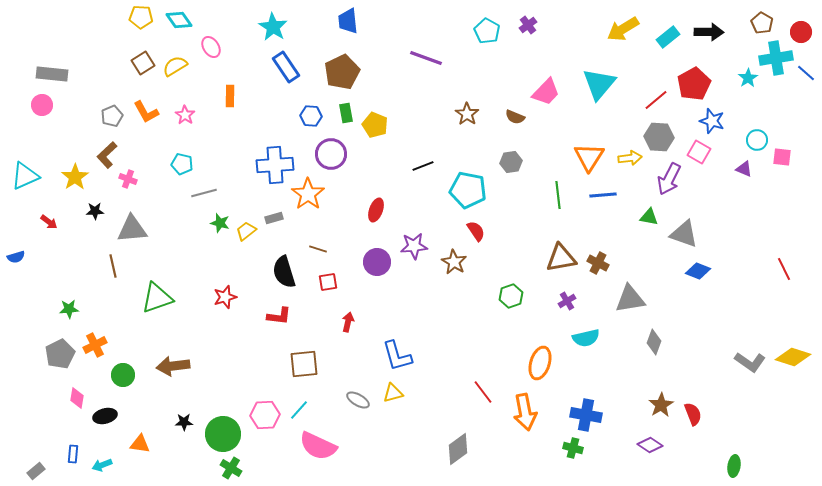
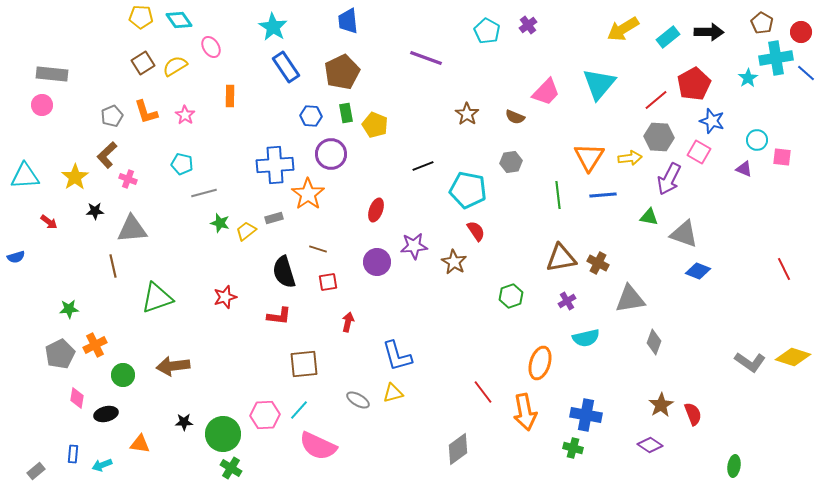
orange L-shape at (146, 112): rotated 12 degrees clockwise
cyan triangle at (25, 176): rotated 20 degrees clockwise
black ellipse at (105, 416): moved 1 px right, 2 px up
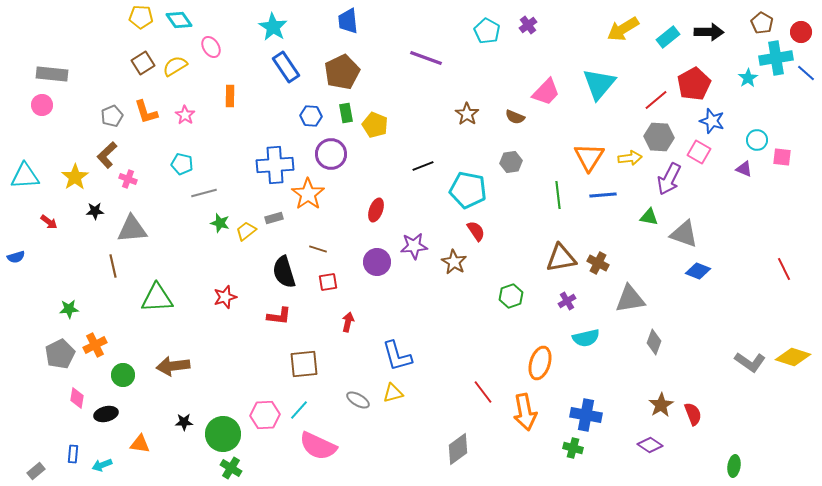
green triangle at (157, 298): rotated 16 degrees clockwise
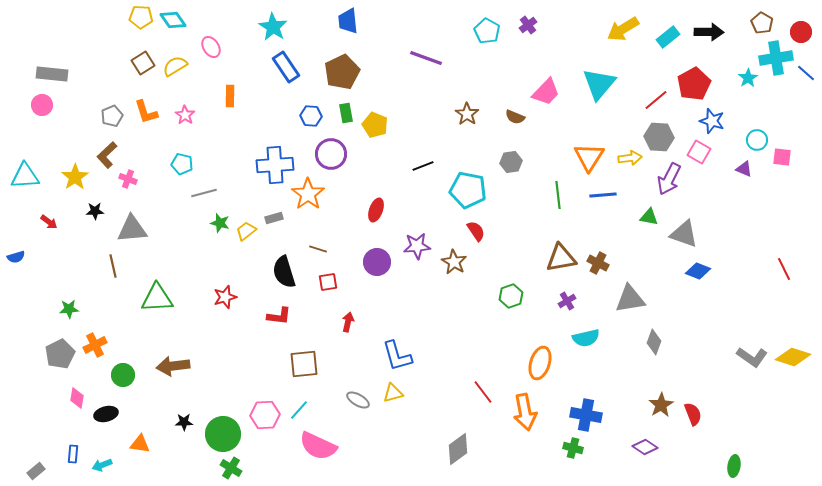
cyan diamond at (179, 20): moved 6 px left
purple star at (414, 246): moved 3 px right
gray L-shape at (750, 362): moved 2 px right, 5 px up
purple diamond at (650, 445): moved 5 px left, 2 px down
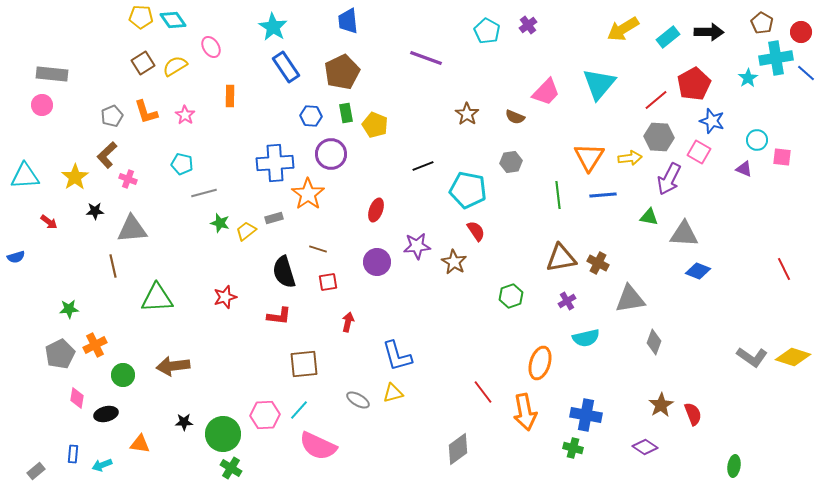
blue cross at (275, 165): moved 2 px up
gray triangle at (684, 234): rotated 16 degrees counterclockwise
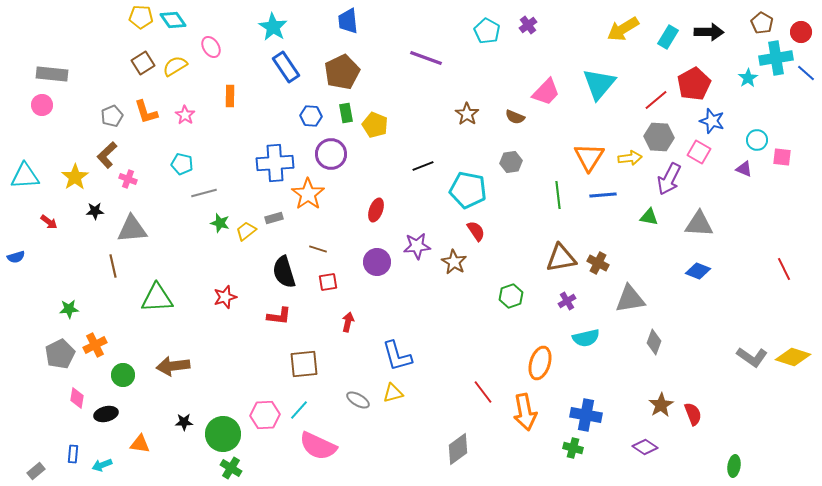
cyan rectangle at (668, 37): rotated 20 degrees counterclockwise
gray triangle at (684, 234): moved 15 px right, 10 px up
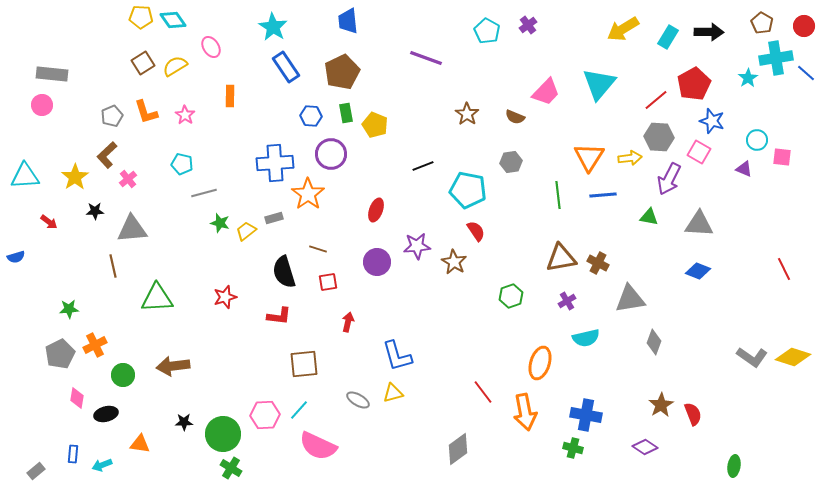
red circle at (801, 32): moved 3 px right, 6 px up
pink cross at (128, 179): rotated 30 degrees clockwise
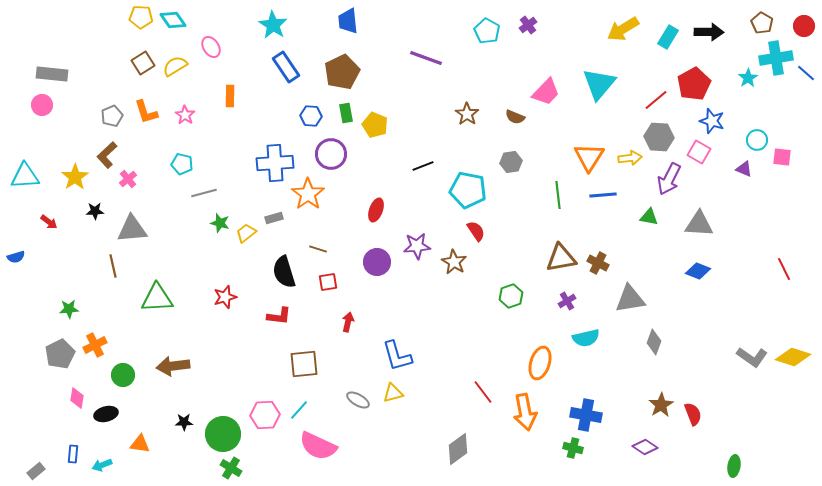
cyan star at (273, 27): moved 2 px up
yellow trapezoid at (246, 231): moved 2 px down
